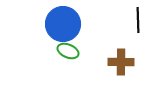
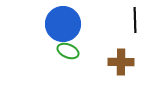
black line: moved 3 px left
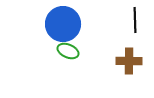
brown cross: moved 8 px right, 1 px up
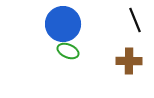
black line: rotated 20 degrees counterclockwise
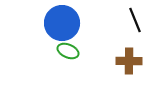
blue circle: moved 1 px left, 1 px up
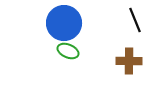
blue circle: moved 2 px right
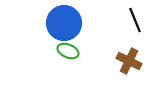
brown cross: rotated 25 degrees clockwise
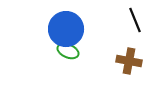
blue circle: moved 2 px right, 6 px down
brown cross: rotated 15 degrees counterclockwise
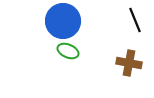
blue circle: moved 3 px left, 8 px up
brown cross: moved 2 px down
